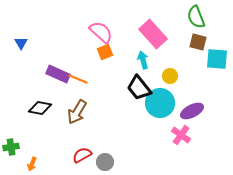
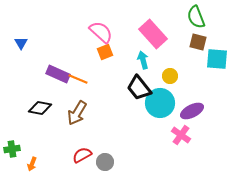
brown arrow: moved 1 px down
green cross: moved 1 px right, 2 px down
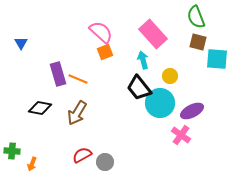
purple rectangle: rotated 50 degrees clockwise
green cross: moved 2 px down; rotated 14 degrees clockwise
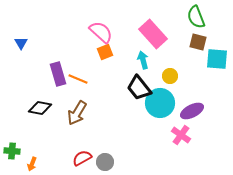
red semicircle: moved 3 px down
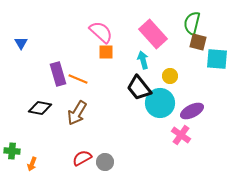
green semicircle: moved 4 px left, 6 px down; rotated 35 degrees clockwise
orange square: moved 1 px right; rotated 21 degrees clockwise
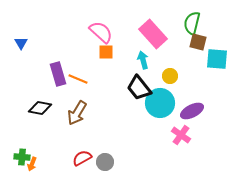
green cross: moved 10 px right, 6 px down
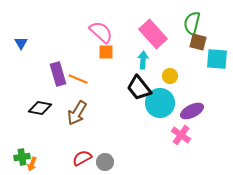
cyan arrow: rotated 18 degrees clockwise
green cross: rotated 14 degrees counterclockwise
